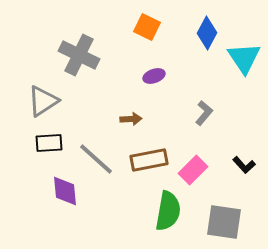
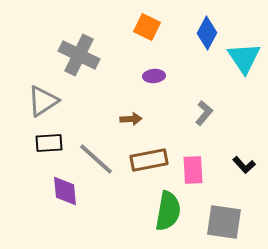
purple ellipse: rotated 15 degrees clockwise
pink rectangle: rotated 48 degrees counterclockwise
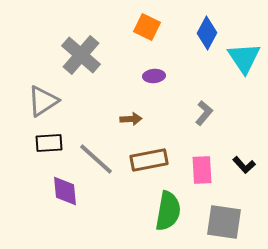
gray cross: moved 2 px right; rotated 15 degrees clockwise
pink rectangle: moved 9 px right
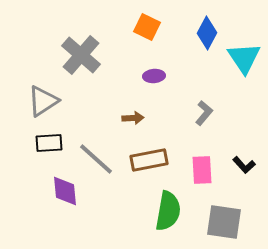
brown arrow: moved 2 px right, 1 px up
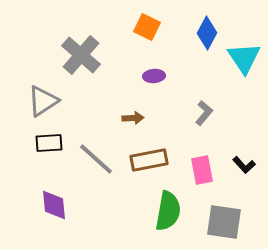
pink rectangle: rotated 8 degrees counterclockwise
purple diamond: moved 11 px left, 14 px down
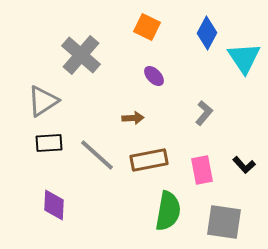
purple ellipse: rotated 50 degrees clockwise
gray line: moved 1 px right, 4 px up
purple diamond: rotated 8 degrees clockwise
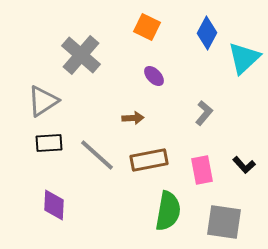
cyan triangle: rotated 21 degrees clockwise
